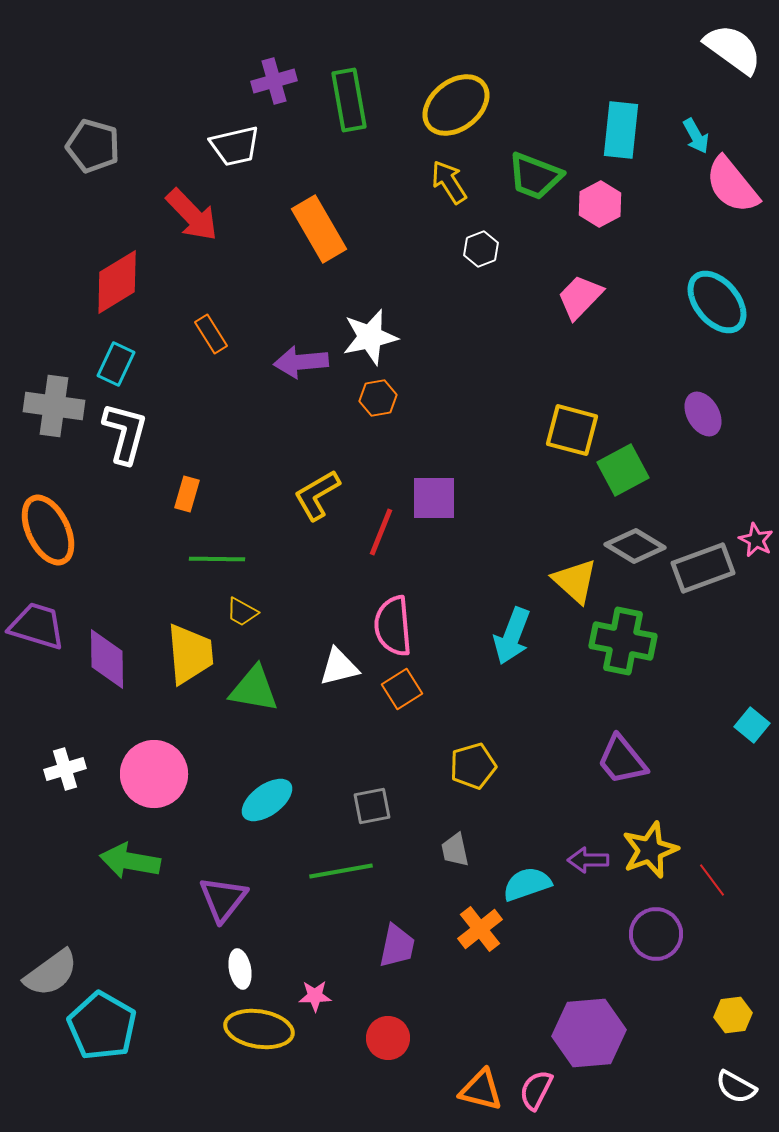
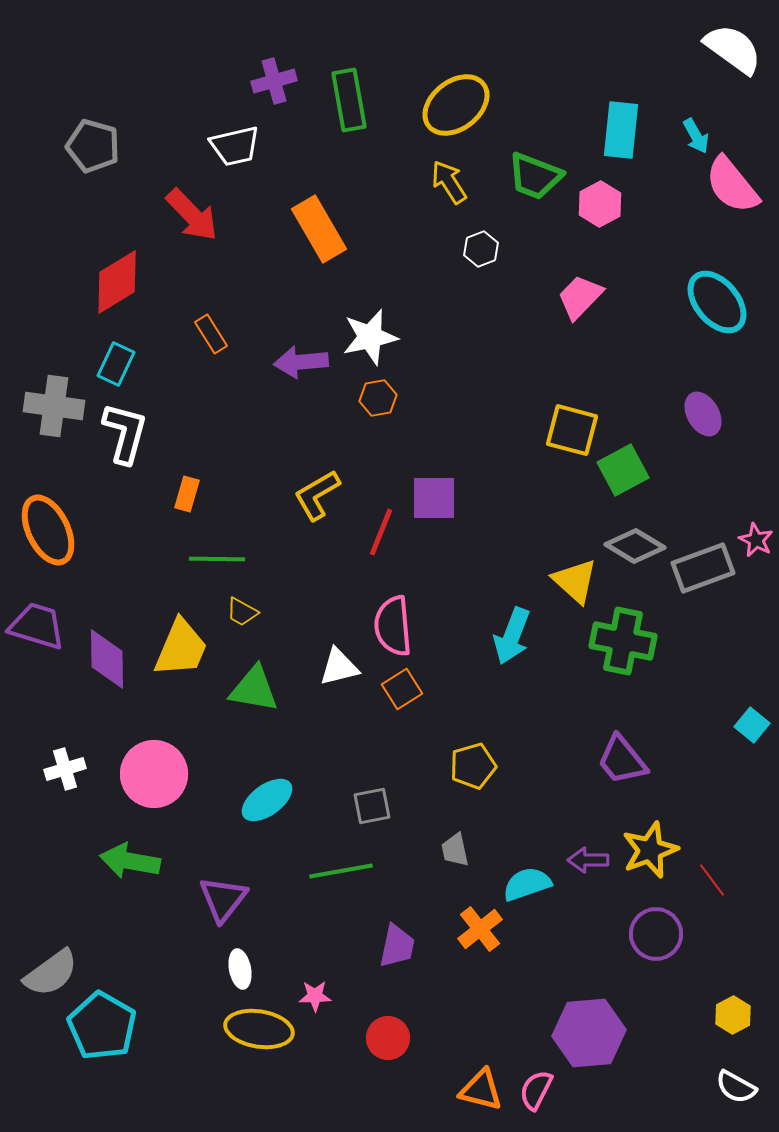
yellow trapezoid at (190, 654): moved 9 px left, 6 px up; rotated 28 degrees clockwise
yellow hexagon at (733, 1015): rotated 21 degrees counterclockwise
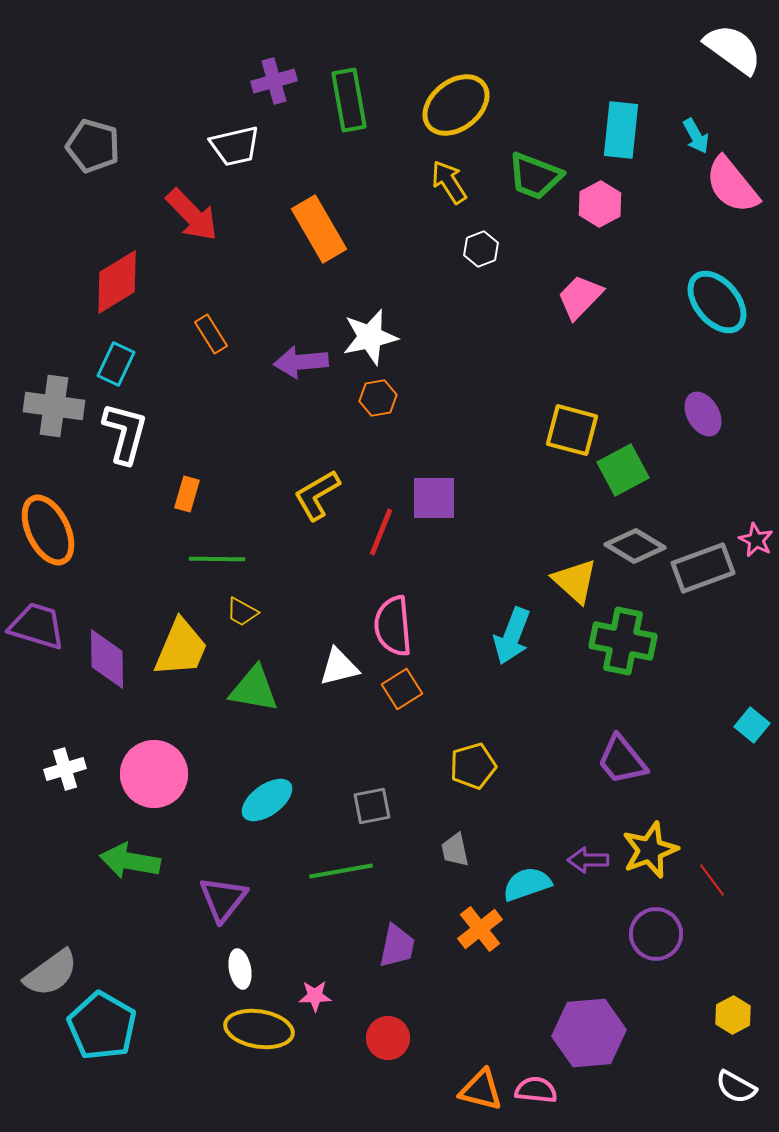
pink semicircle at (536, 1090): rotated 69 degrees clockwise
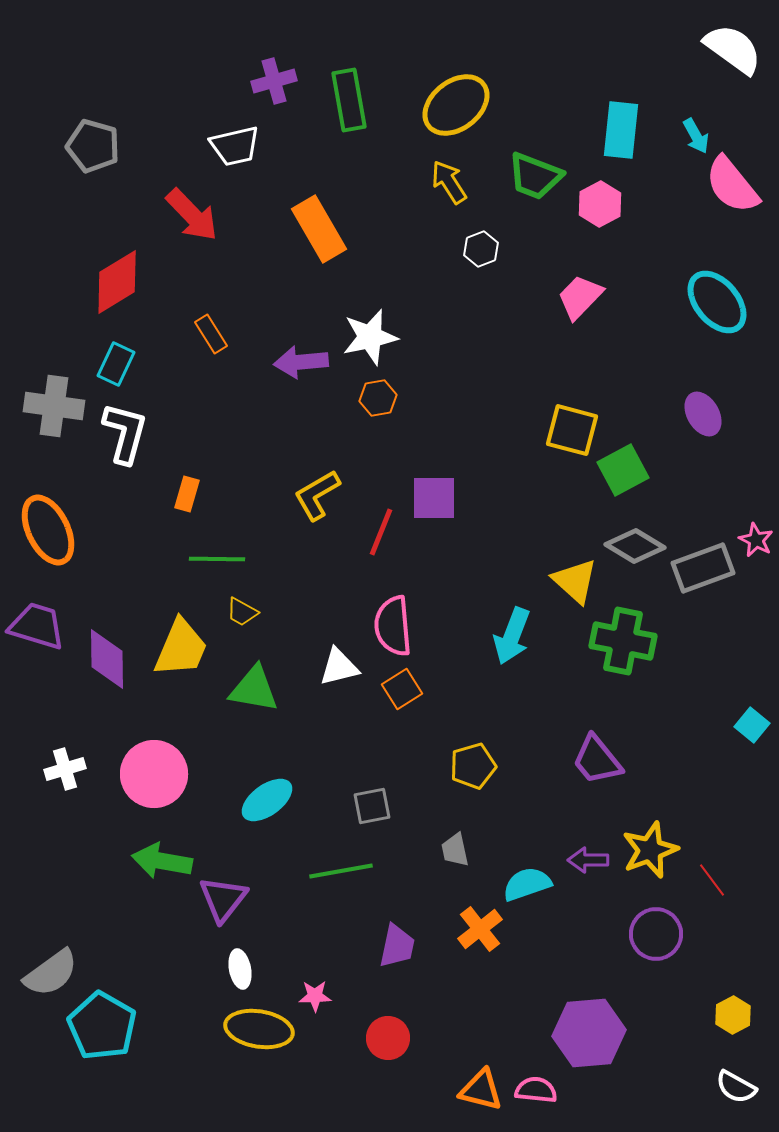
purple trapezoid at (622, 760): moved 25 px left
green arrow at (130, 861): moved 32 px right
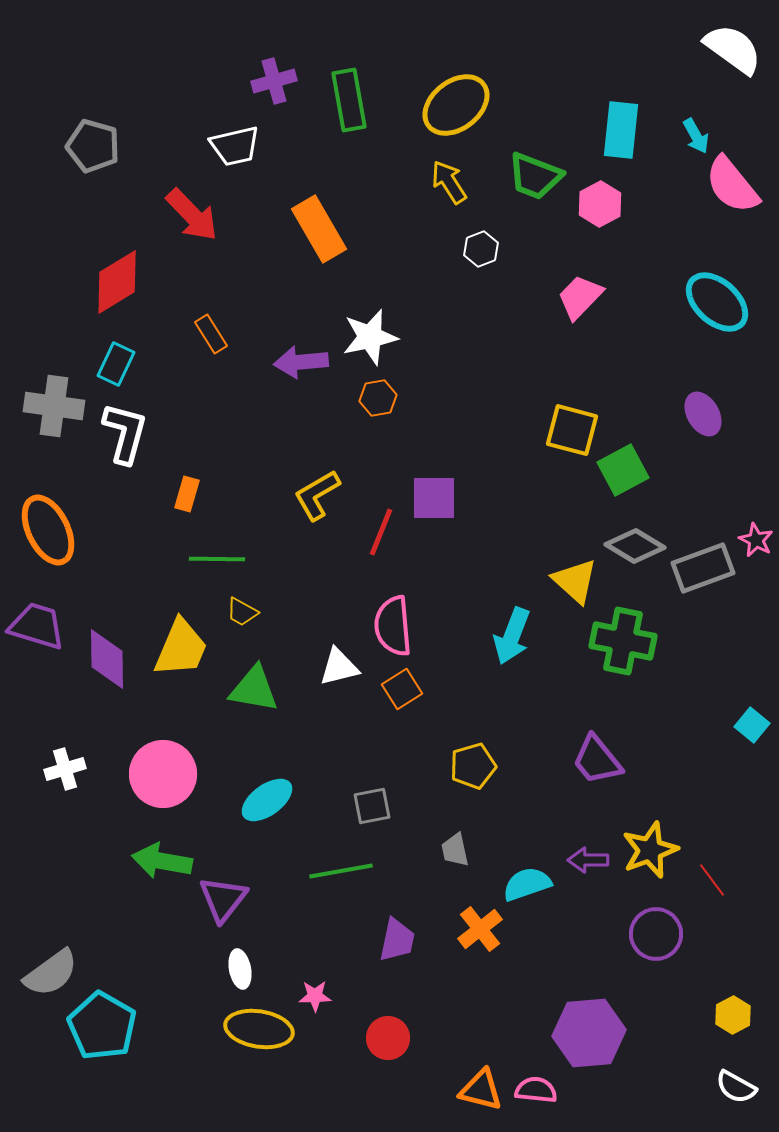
cyan ellipse at (717, 302): rotated 8 degrees counterclockwise
pink circle at (154, 774): moved 9 px right
purple trapezoid at (397, 946): moved 6 px up
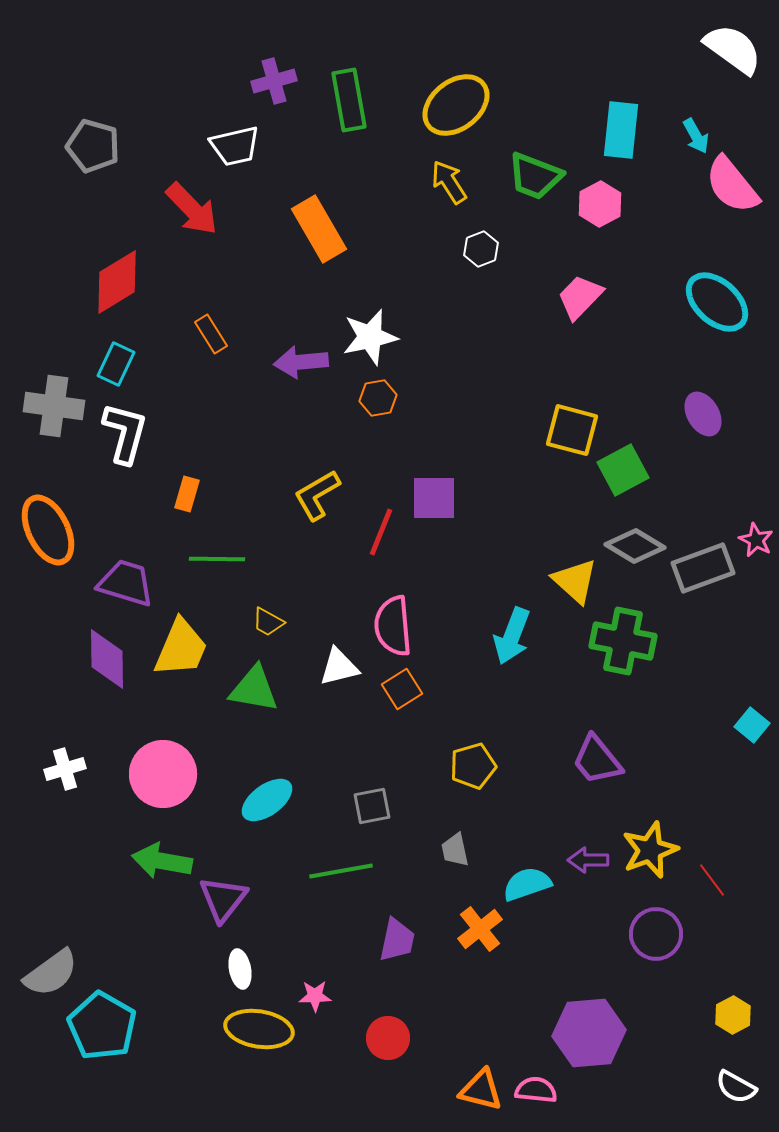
red arrow at (192, 215): moved 6 px up
yellow trapezoid at (242, 612): moved 26 px right, 10 px down
purple trapezoid at (37, 626): moved 89 px right, 43 px up
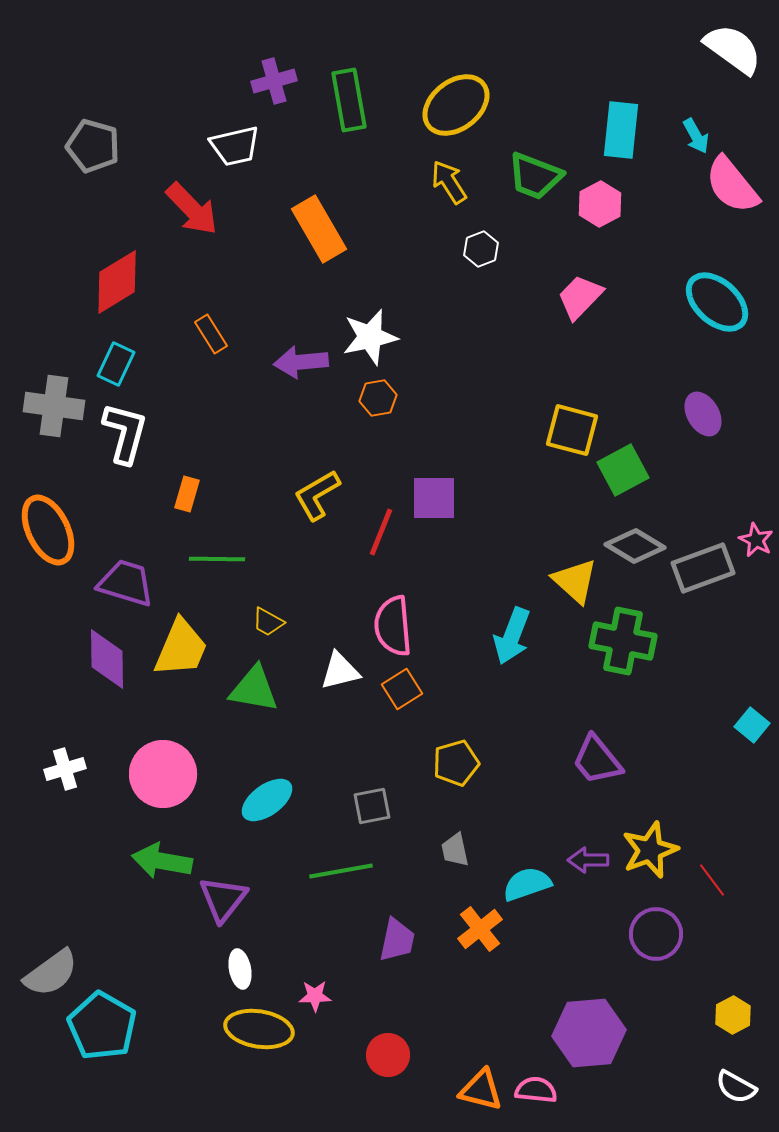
white triangle at (339, 667): moved 1 px right, 4 px down
yellow pentagon at (473, 766): moved 17 px left, 3 px up
red circle at (388, 1038): moved 17 px down
